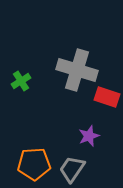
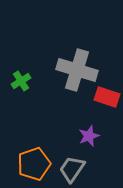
orange pentagon: rotated 16 degrees counterclockwise
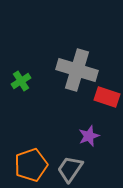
orange pentagon: moved 3 px left, 1 px down
gray trapezoid: moved 2 px left
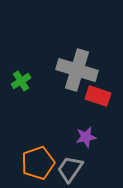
red rectangle: moved 9 px left, 1 px up
purple star: moved 3 px left, 1 px down; rotated 10 degrees clockwise
orange pentagon: moved 7 px right, 2 px up
